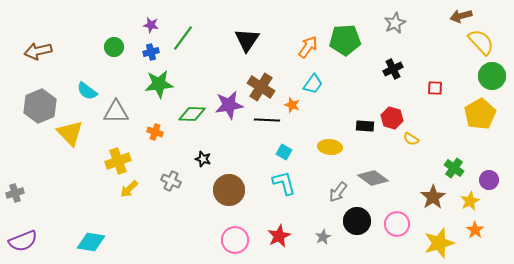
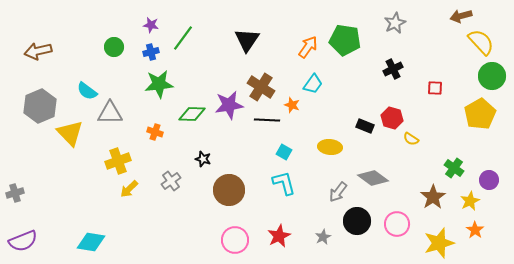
green pentagon at (345, 40): rotated 12 degrees clockwise
gray triangle at (116, 112): moved 6 px left, 1 px down
black rectangle at (365, 126): rotated 18 degrees clockwise
gray cross at (171, 181): rotated 30 degrees clockwise
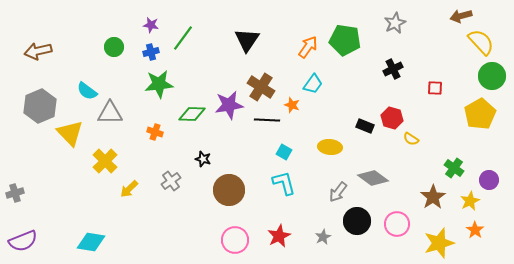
yellow cross at (118, 161): moved 13 px left; rotated 25 degrees counterclockwise
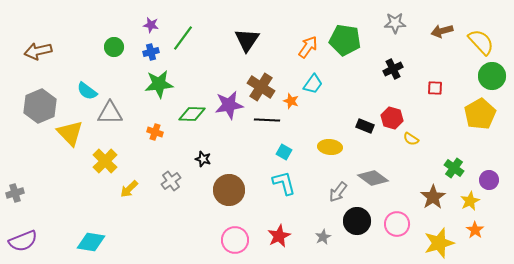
brown arrow at (461, 16): moved 19 px left, 15 px down
gray star at (395, 23): rotated 25 degrees clockwise
orange star at (292, 105): moved 1 px left, 4 px up
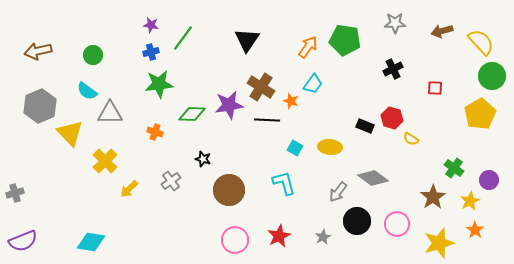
green circle at (114, 47): moved 21 px left, 8 px down
cyan square at (284, 152): moved 11 px right, 4 px up
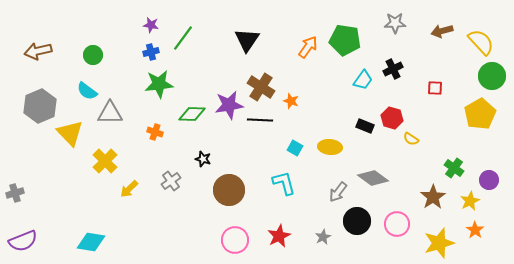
cyan trapezoid at (313, 84): moved 50 px right, 4 px up
black line at (267, 120): moved 7 px left
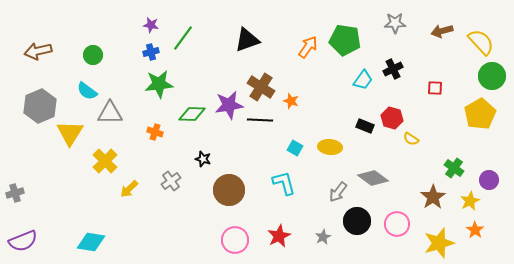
black triangle at (247, 40): rotated 36 degrees clockwise
yellow triangle at (70, 133): rotated 16 degrees clockwise
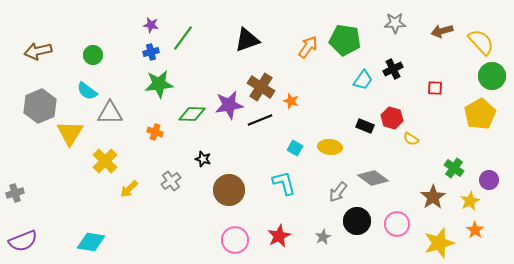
black line at (260, 120): rotated 25 degrees counterclockwise
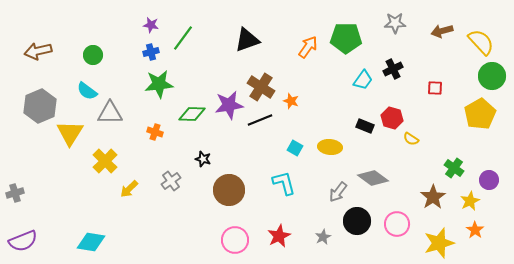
green pentagon at (345, 40): moved 1 px right, 2 px up; rotated 8 degrees counterclockwise
